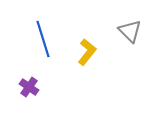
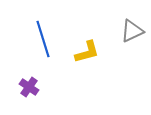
gray triangle: moved 2 px right; rotated 50 degrees clockwise
yellow L-shape: rotated 36 degrees clockwise
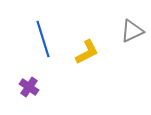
yellow L-shape: rotated 12 degrees counterclockwise
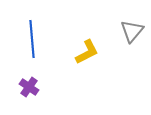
gray triangle: rotated 25 degrees counterclockwise
blue line: moved 11 px left; rotated 12 degrees clockwise
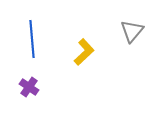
yellow L-shape: moved 3 px left; rotated 16 degrees counterclockwise
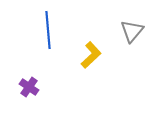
blue line: moved 16 px right, 9 px up
yellow L-shape: moved 7 px right, 3 px down
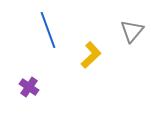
blue line: rotated 15 degrees counterclockwise
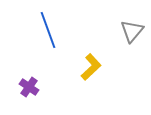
yellow L-shape: moved 12 px down
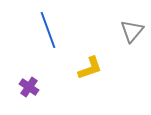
yellow L-shape: moved 1 px left, 1 px down; rotated 24 degrees clockwise
